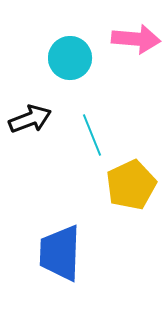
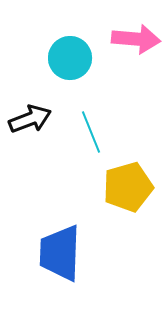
cyan line: moved 1 px left, 3 px up
yellow pentagon: moved 3 px left, 2 px down; rotated 9 degrees clockwise
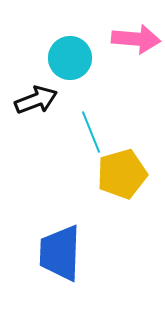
black arrow: moved 6 px right, 19 px up
yellow pentagon: moved 6 px left, 13 px up
